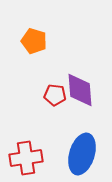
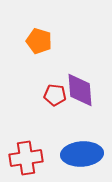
orange pentagon: moved 5 px right
blue ellipse: rotated 69 degrees clockwise
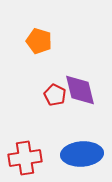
purple diamond: rotated 9 degrees counterclockwise
red pentagon: rotated 20 degrees clockwise
red cross: moved 1 px left
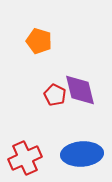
red cross: rotated 16 degrees counterclockwise
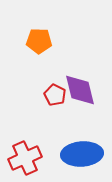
orange pentagon: rotated 15 degrees counterclockwise
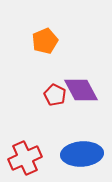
orange pentagon: moved 6 px right; rotated 25 degrees counterclockwise
purple diamond: moved 1 px right; rotated 15 degrees counterclockwise
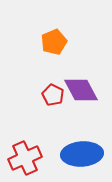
orange pentagon: moved 9 px right, 1 px down
red pentagon: moved 2 px left
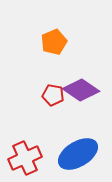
purple diamond: rotated 27 degrees counterclockwise
red pentagon: rotated 15 degrees counterclockwise
blue ellipse: moved 4 px left; rotated 27 degrees counterclockwise
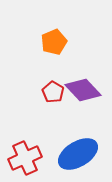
purple diamond: moved 2 px right; rotated 12 degrees clockwise
red pentagon: moved 3 px up; rotated 20 degrees clockwise
